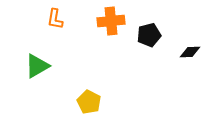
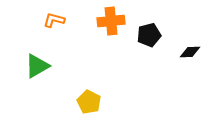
orange L-shape: moved 1 px left, 1 px down; rotated 95 degrees clockwise
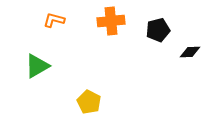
black pentagon: moved 9 px right, 5 px up
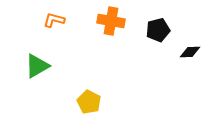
orange cross: rotated 16 degrees clockwise
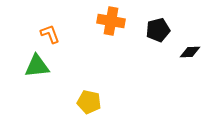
orange L-shape: moved 4 px left, 14 px down; rotated 55 degrees clockwise
green triangle: rotated 24 degrees clockwise
yellow pentagon: rotated 15 degrees counterclockwise
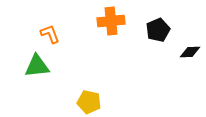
orange cross: rotated 16 degrees counterclockwise
black pentagon: rotated 10 degrees counterclockwise
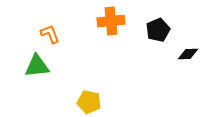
black diamond: moved 2 px left, 2 px down
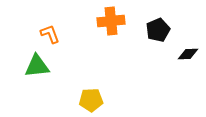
yellow pentagon: moved 2 px right, 2 px up; rotated 15 degrees counterclockwise
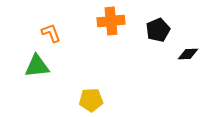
orange L-shape: moved 1 px right, 1 px up
